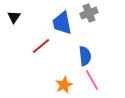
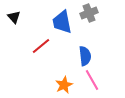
black triangle: rotated 16 degrees counterclockwise
blue trapezoid: moved 1 px up
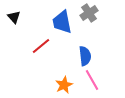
gray cross: rotated 12 degrees counterclockwise
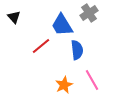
blue trapezoid: moved 3 px down; rotated 20 degrees counterclockwise
blue semicircle: moved 8 px left, 6 px up
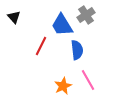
gray cross: moved 3 px left, 2 px down
red line: rotated 24 degrees counterclockwise
pink line: moved 4 px left
orange star: moved 1 px left, 1 px down
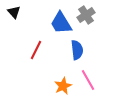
black triangle: moved 5 px up
blue trapezoid: moved 1 px left, 2 px up
red line: moved 5 px left, 4 px down
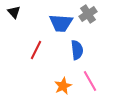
gray cross: moved 2 px right, 1 px up
blue trapezoid: rotated 55 degrees counterclockwise
pink line: moved 2 px right, 1 px down
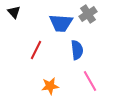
orange star: moved 13 px left; rotated 18 degrees clockwise
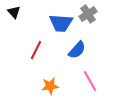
blue semicircle: rotated 48 degrees clockwise
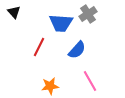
red line: moved 3 px right, 3 px up
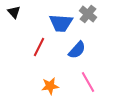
gray cross: rotated 18 degrees counterclockwise
pink line: moved 2 px left, 1 px down
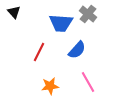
red line: moved 5 px down
